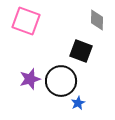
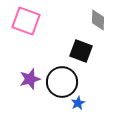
gray diamond: moved 1 px right
black circle: moved 1 px right, 1 px down
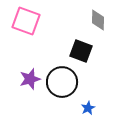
blue star: moved 10 px right, 5 px down
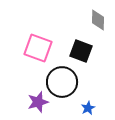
pink square: moved 12 px right, 27 px down
purple star: moved 8 px right, 23 px down
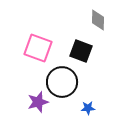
blue star: rotated 24 degrees clockwise
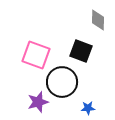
pink square: moved 2 px left, 7 px down
